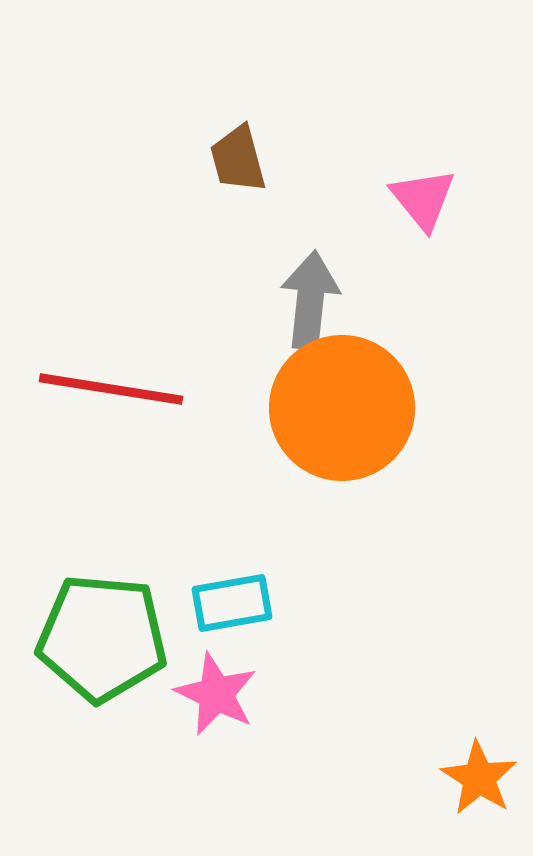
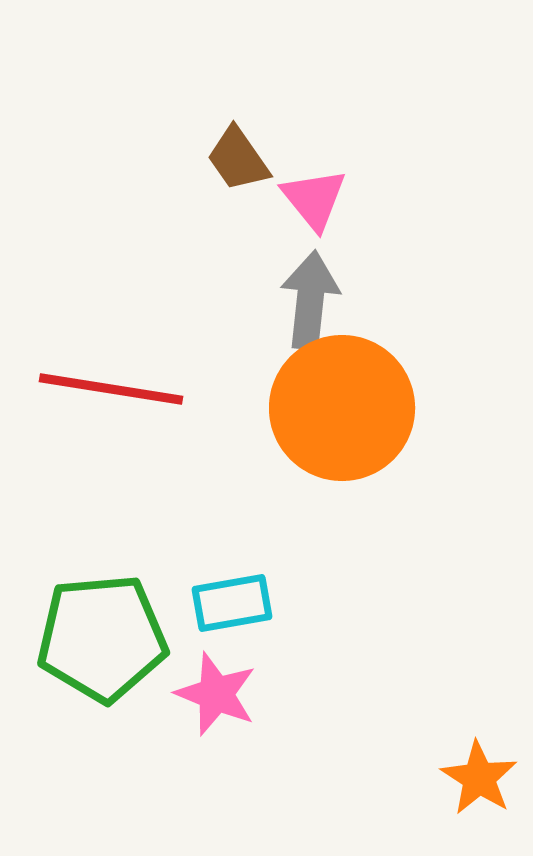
brown trapezoid: rotated 20 degrees counterclockwise
pink triangle: moved 109 px left
green pentagon: rotated 10 degrees counterclockwise
pink star: rotated 4 degrees counterclockwise
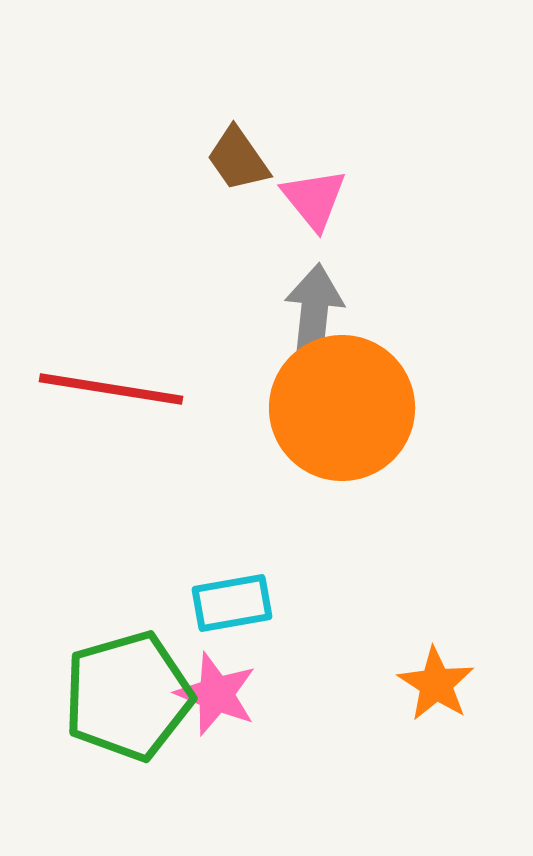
gray arrow: moved 4 px right, 13 px down
green pentagon: moved 26 px right, 58 px down; rotated 11 degrees counterclockwise
orange star: moved 43 px left, 94 px up
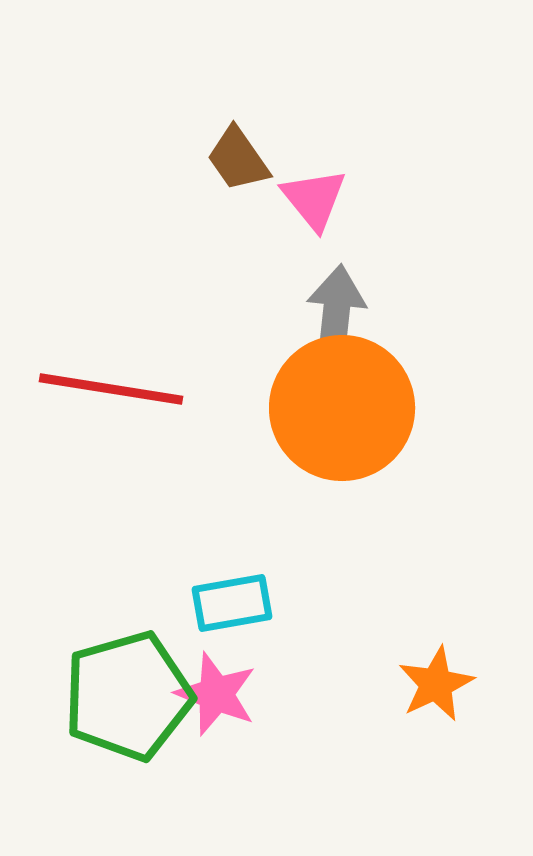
gray arrow: moved 22 px right, 1 px down
orange star: rotated 14 degrees clockwise
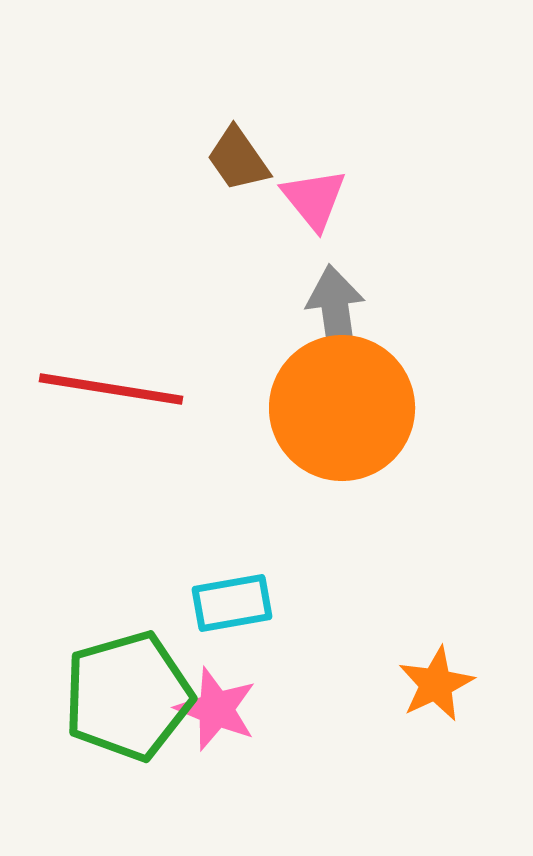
gray arrow: rotated 14 degrees counterclockwise
pink star: moved 15 px down
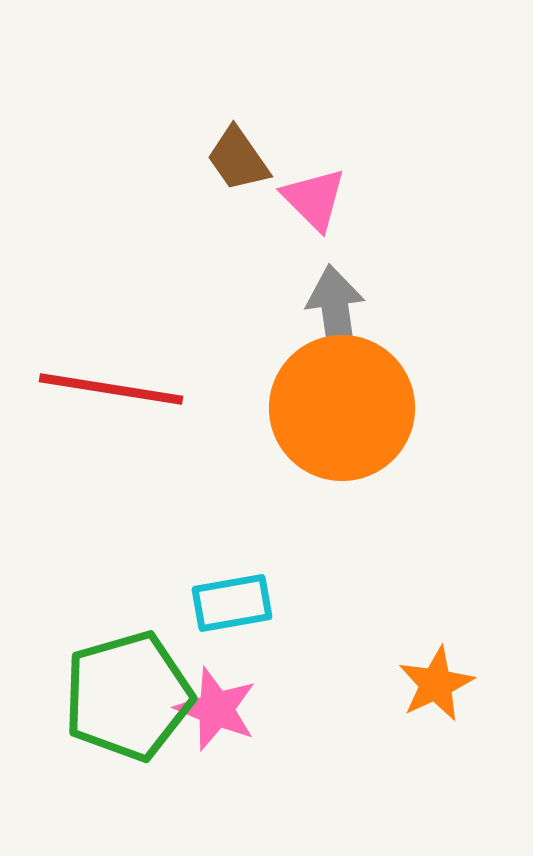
pink triangle: rotated 6 degrees counterclockwise
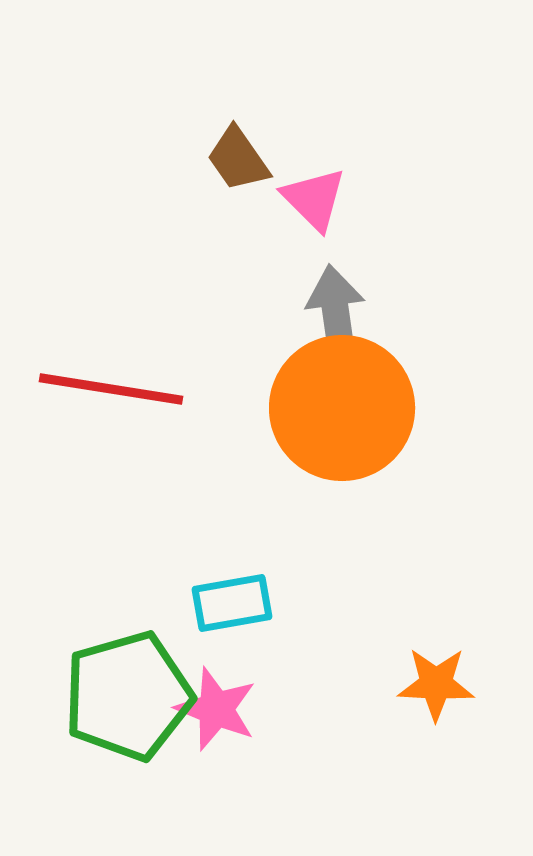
orange star: rotated 28 degrees clockwise
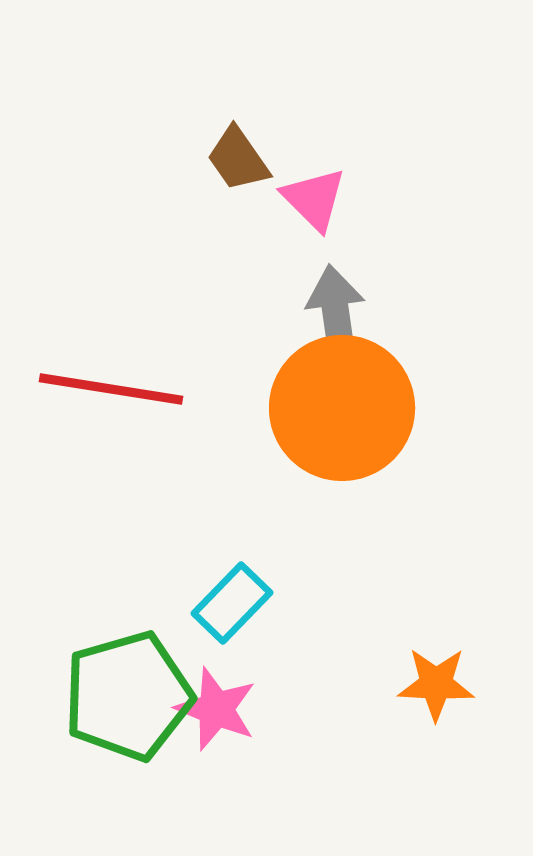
cyan rectangle: rotated 36 degrees counterclockwise
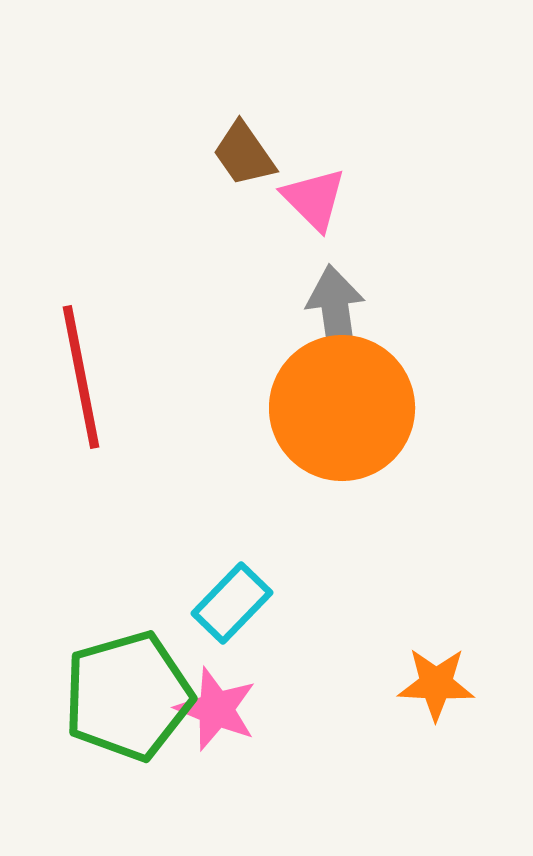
brown trapezoid: moved 6 px right, 5 px up
red line: moved 30 px left, 12 px up; rotated 70 degrees clockwise
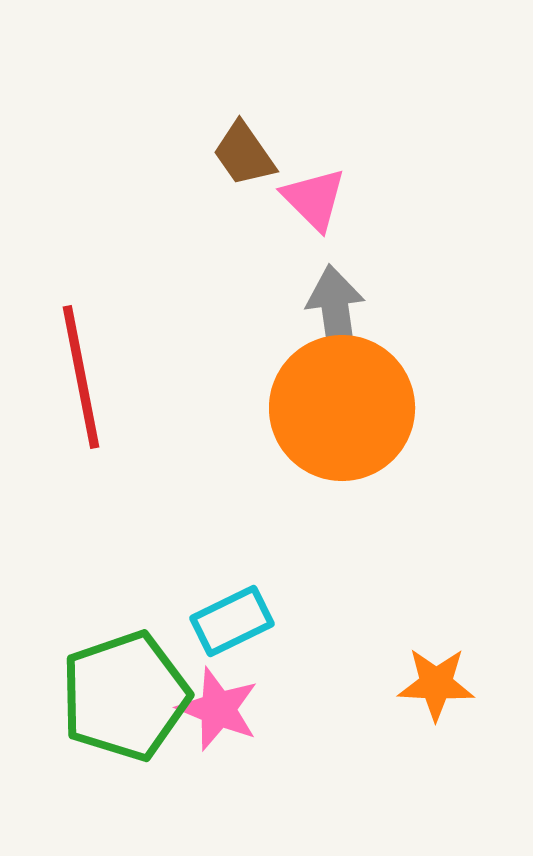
cyan rectangle: moved 18 px down; rotated 20 degrees clockwise
green pentagon: moved 3 px left; rotated 3 degrees counterclockwise
pink star: moved 2 px right
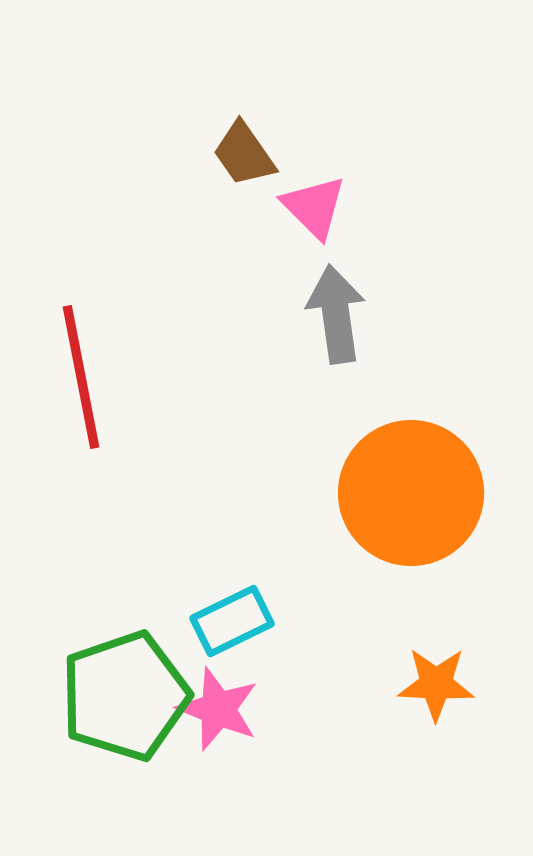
pink triangle: moved 8 px down
orange circle: moved 69 px right, 85 px down
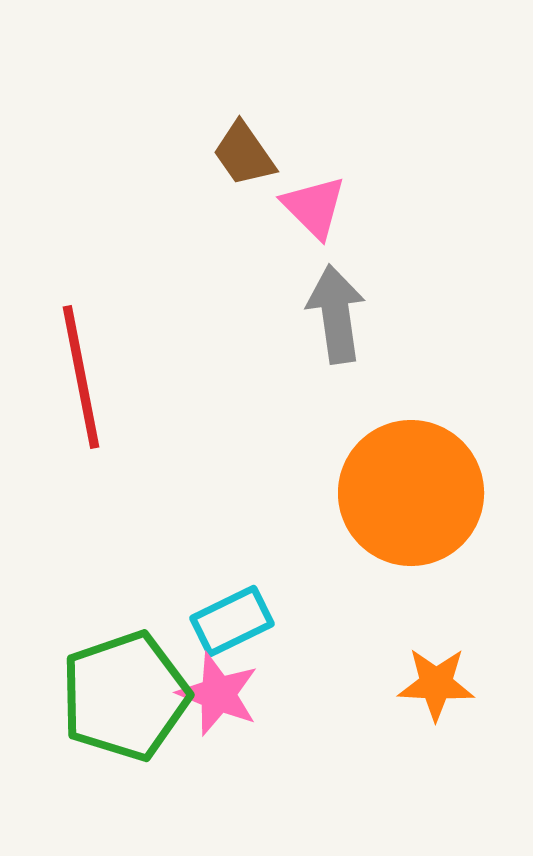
pink star: moved 15 px up
